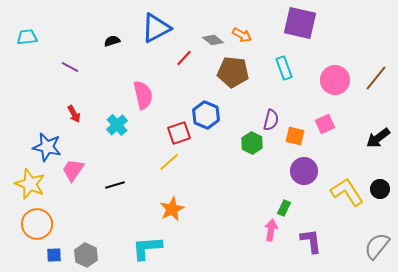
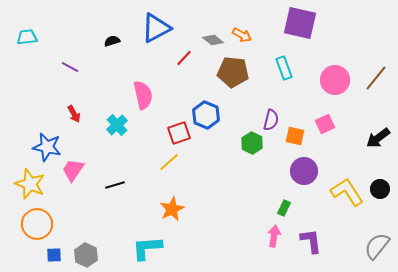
pink arrow: moved 3 px right, 6 px down
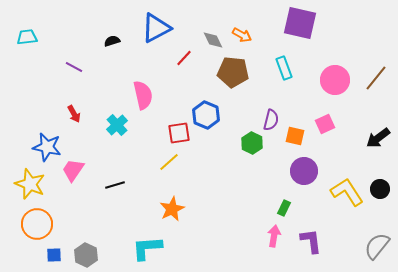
gray diamond: rotated 25 degrees clockwise
purple line: moved 4 px right
red square: rotated 10 degrees clockwise
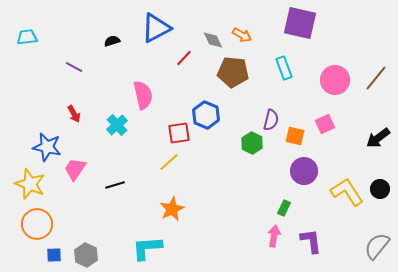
pink trapezoid: moved 2 px right, 1 px up
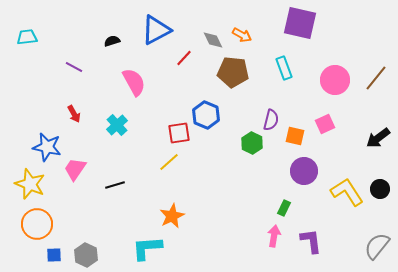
blue triangle: moved 2 px down
pink semicircle: moved 9 px left, 13 px up; rotated 16 degrees counterclockwise
orange star: moved 7 px down
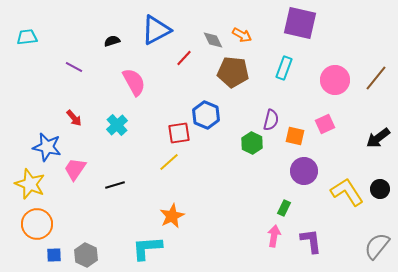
cyan rectangle: rotated 40 degrees clockwise
red arrow: moved 4 px down; rotated 12 degrees counterclockwise
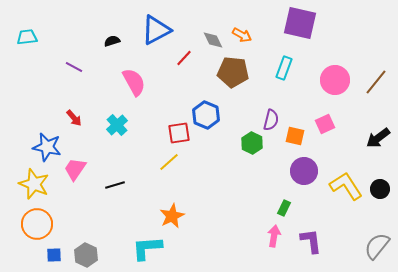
brown line: moved 4 px down
yellow star: moved 4 px right
yellow L-shape: moved 1 px left, 6 px up
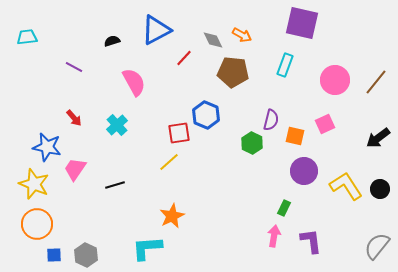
purple square: moved 2 px right
cyan rectangle: moved 1 px right, 3 px up
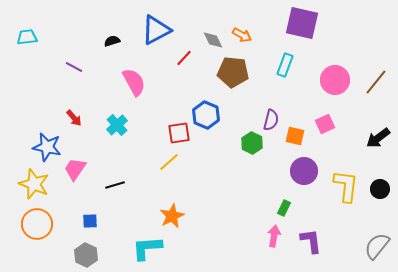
yellow L-shape: rotated 40 degrees clockwise
blue square: moved 36 px right, 34 px up
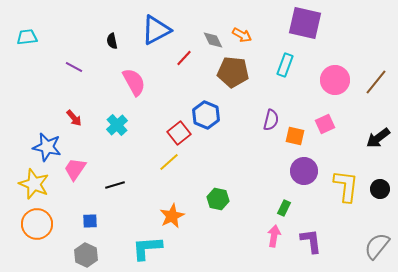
purple square: moved 3 px right
black semicircle: rotated 84 degrees counterclockwise
red square: rotated 30 degrees counterclockwise
green hexagon: moved 34 px left, 56 px down; rotated 15 degrees counterclockwise
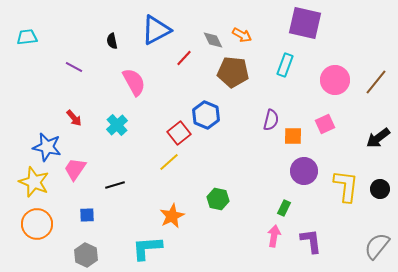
orange square: moved 2 px left; rotated 12 degrees counterclockwise
yellow star: moved 2 px up
blue square: moved 3 px left, 6 px up
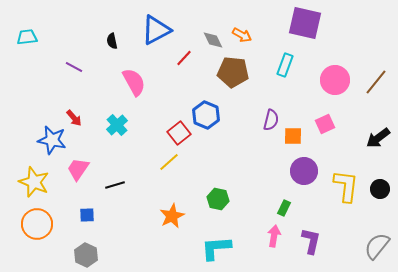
blue star: moved 5 px right, 7 px up
pink trapezoid: moved 3 px right
purple L-shape: rotated 20 degrees clockwise
cyan L-shape: moved 69 px right
